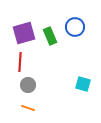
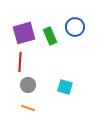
cyan square: moved 18 px left, 3 px down
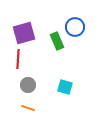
green rectangle: moved 7 px right, 5 px down
red line: moved 2 px left, 3 px up
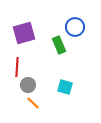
green rectangle: moved 2 px right, 4 px down
red line: moved 1 px left, 8 px down
orange line: moved 5 px right, 5 px up; rotated 24 degrees clockwise
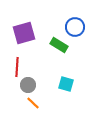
green rectangle: rotated 36 degrees counterclockwise
cyan square: moved 1 px right, 3 px up
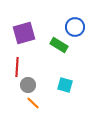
cyan square: moved 1 px left, 1 px down
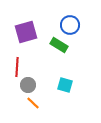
blue circle: moved 5 px left, 2 px up
purple square: moved 2 px right, 1 px up
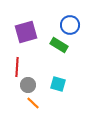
cyan square: moved 7 px left, 1 px up
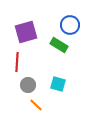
red line: moved 5 px up
orange line: moved 3 px right, 2 px down
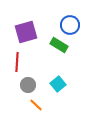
cyan square: rotated 35 degrees clockwise
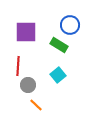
purple square: rotated 15 degrees clockwise
red line: moved 1 px right, 4 px down
cyan square: moved 9 px up
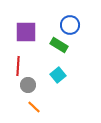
orange line: moved 2 px left, 2 px down
